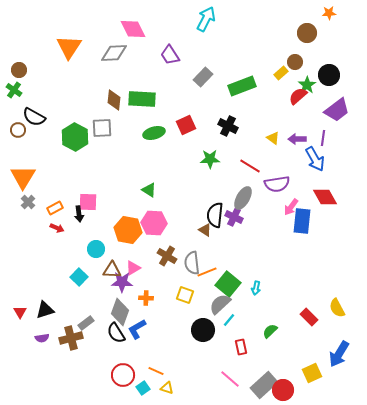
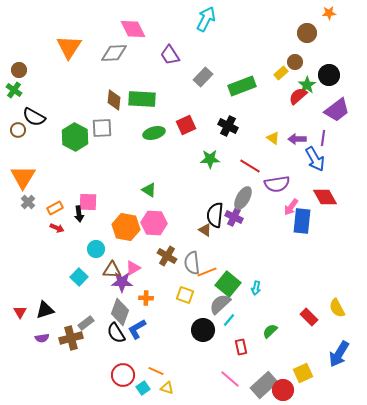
orange hexagon at (128, 230): moved 2 px left, 3 px up
yellow square at (312, 373): moved 9 px left
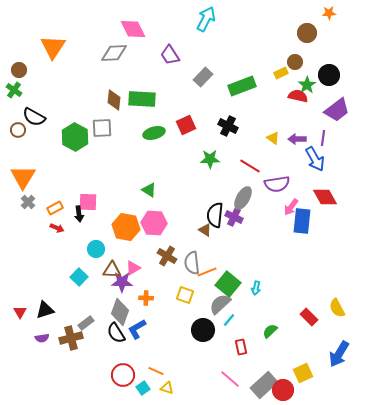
orange triangle at (69, 47): moved 16 px left
yellow rectangle at (281, 73): rotated 16 degrees clockwise
red semicircle at (298, 96): rotated 54 degrees clockwise
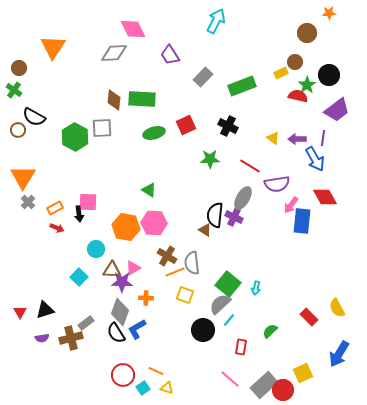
cyan arrow at (206, 19): moved 10 px right, 2 px down
brown circle at (19, 70): moved 2 px up
pink arrow at (291, 207): moved 2 px up
orange line at (207, 272): moved 32 px left
red rectangle at (241, 347): rotated 21 degrees clockwise
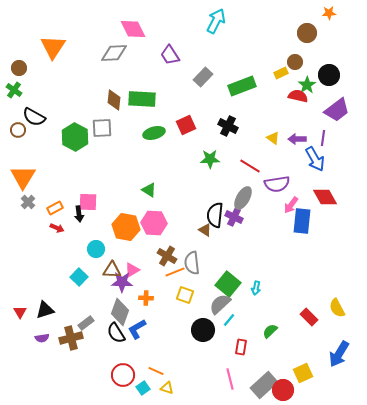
pink triangle at (133, 268): moved 1 px left, 2 px down
pink line at (230, 379): rotated 35 degrees clockwise
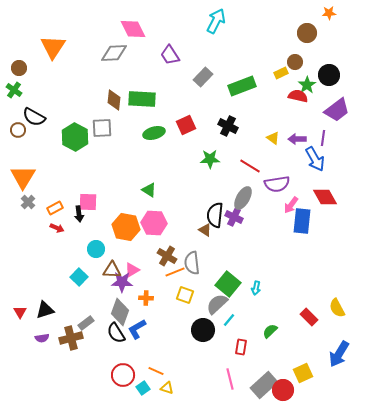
gray semicircle at (220, 304): moved 3 px left
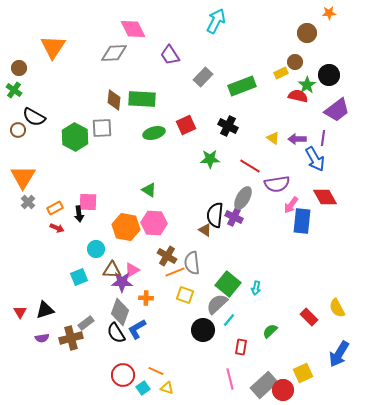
cyan square at (79, 277): rotated 24 degrees clockwise
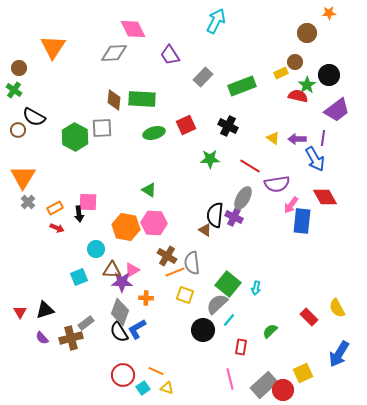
black semicircle at (116, 333): moved 3 px right, 1 px up
purple semicircle at (42, 338): rotated 56 degrees clockwise
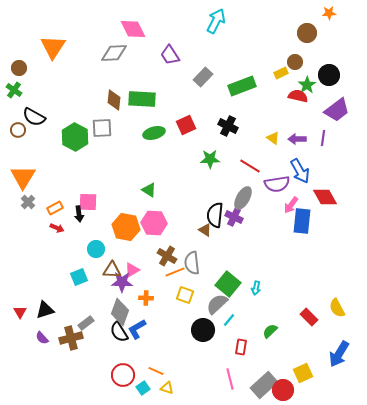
blue arrow at (315, 159): moved 15 px left, 12 px down
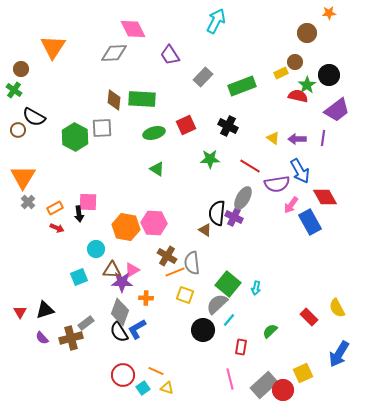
brown circle at (19, 68): moved 2 px right, 1 px down
green triangle at (149, 190): moved 8 px right, 21 px up
black semicircle at (215, 215): moved 2 px right, 2 px up
blue rectangle at (302, 221): moved 8 px right, 1 px down; rotated 35 degrees counterclockwise
